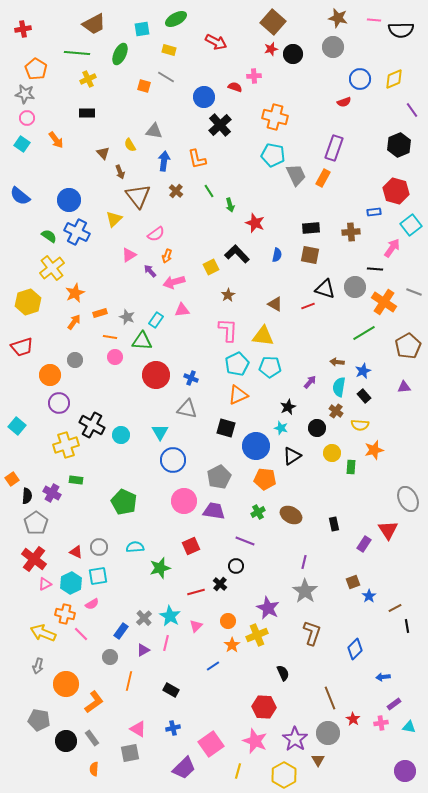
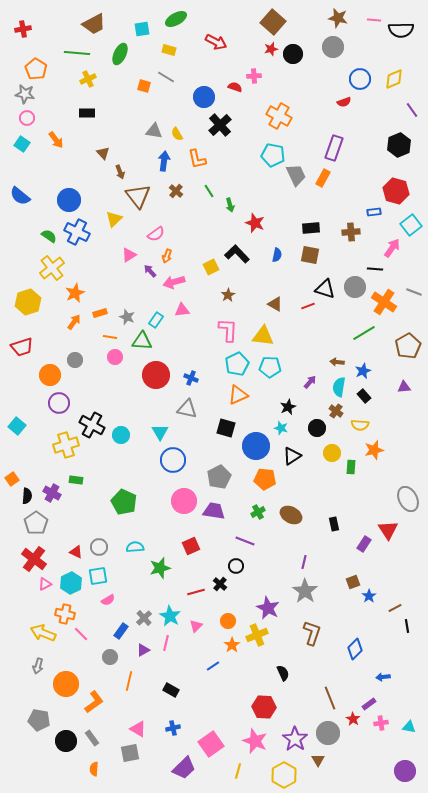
orange cross at (275, 117): moved 4 px right, 1 px up; rotated 15 degrees clockwise
yellow semicircle at (130, 145): moved 47 px right, 11 px up
pink semicircle at (92, 604): moved 16 px right, 4 px up
purple rectangle at (394, 704): moved 25 px left
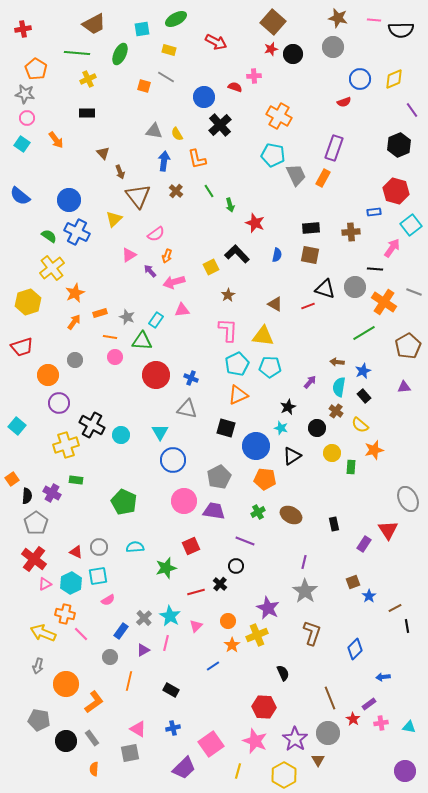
orange circle at (50, 375): moved 2 px left
yellow semicircle at (360, 425): rotated 36 degrees clockwise
green star at (160, 568): moved 6 px right
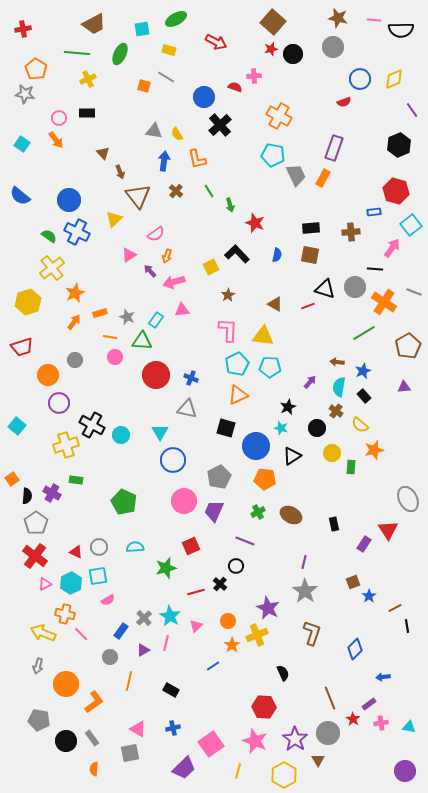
pink circle at (27, 118): moved 32 px right
purple trapezoid at (214, 511): rotated 75 degrees counterclockwise
red cross at (34, 559): moved 1 px right, 3 px up
